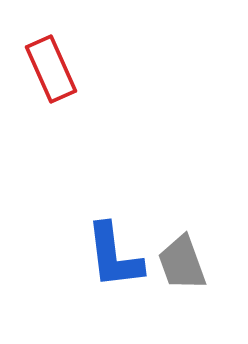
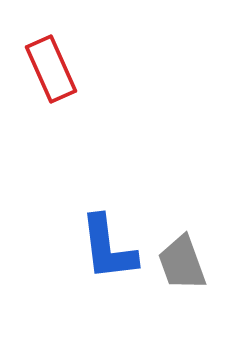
blue L-shape: moved 6 px left, 8 px up
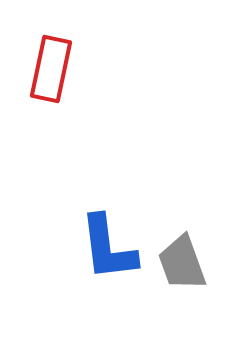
red rectangle: rotated 36 degrees clockwise
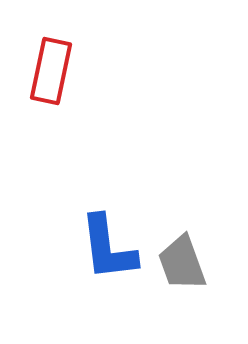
red rectangle: moved 2 px down
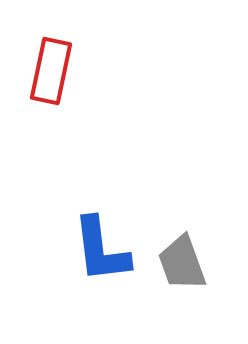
blue L-shape: moved 7 px left, 2 px down
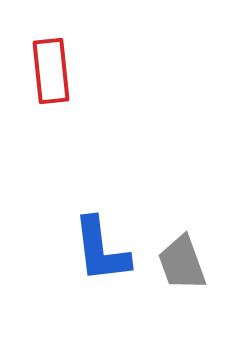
red rectangle: rotated 18 degrees counterclockwise
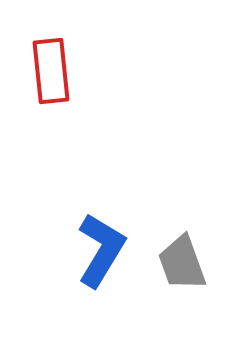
blue L-shape: rotated 142 degrees counterclockwise
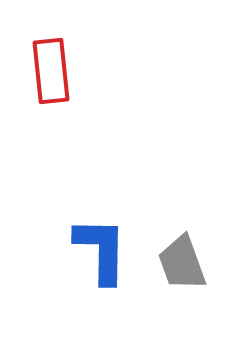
blue L-shape: rotated 30 degrees counterclockwise
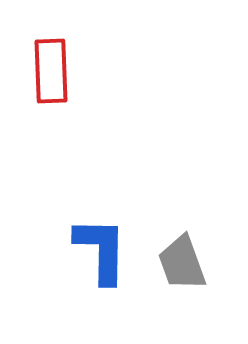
red rectangle: rotated 4 degrees clockwise
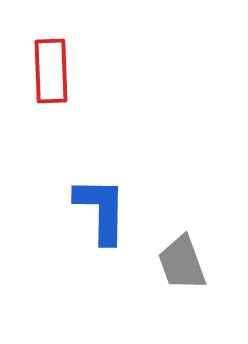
blue L-shape: moved 40 px up
